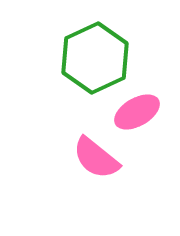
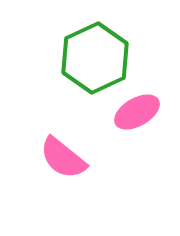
pink semicircle: moved 33 px left
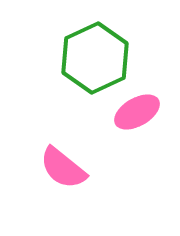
pink semicircle: moved 10 px down
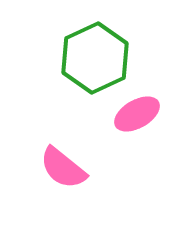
pink ellipse: moved 2 px down
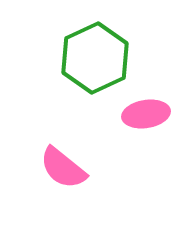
pink ellipse: moved 9 px right; rotated 21 degrees clockwise
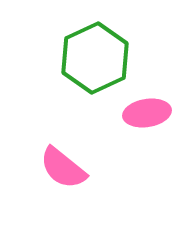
pink ellipse: moved 1 px right, 1 px up
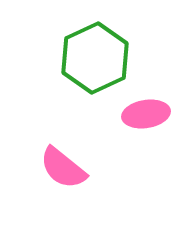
pink ellipse: moved 1 px left, 1 px down
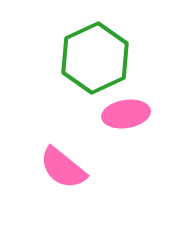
pink ellipse: moved 20 px left
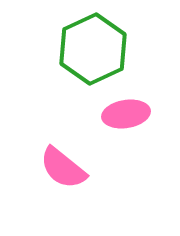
green hexagon: moved 2 px left, 9 px up
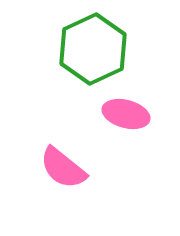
pink ellipse: rotated 24 degrees clockwise
